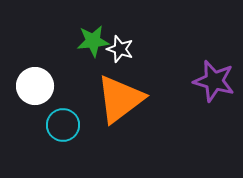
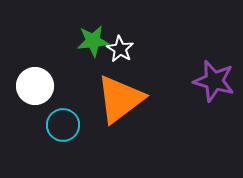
white star: rotated 12 degrees clockwise
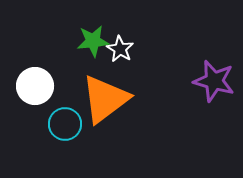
orange triangle: moved 15 px left
cyan circle: moved 2 px right, 1 px up
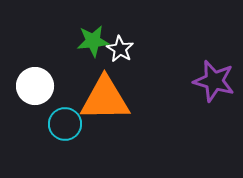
orange triangle: rotated 36 degrees clockwise
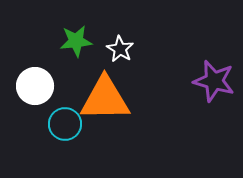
green star: moved 17 px left
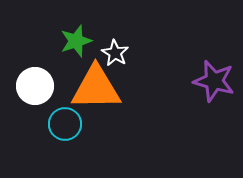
green star: rotated 12 degrees counterclockwise
white star: moved 5 px left, 4 px down
orange triangle: moved 9 px left, 11 px up
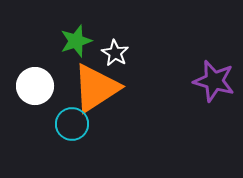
orange triangle: rotated 32 degrees counterclockwise
cyan circle: moved 7 px right
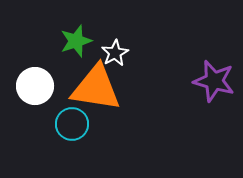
white star: rotated 12 degrees clockwise
orange triangle: rotated 42 degrees clockwise
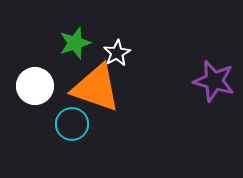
green star: moved 1 px left, 2 px down
white star: moved 2 px right
orange triangle: rotated 10 degrees clockwise
